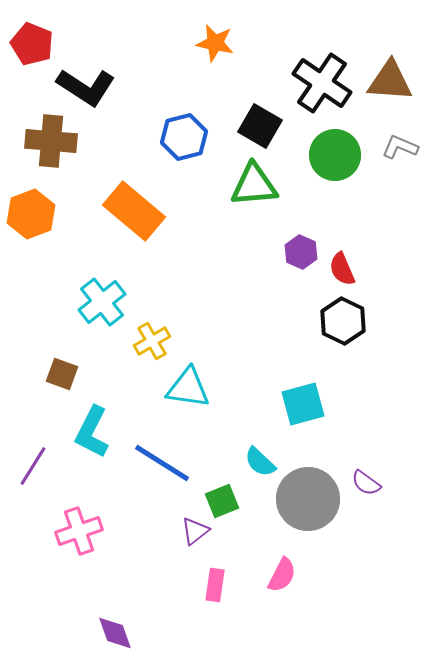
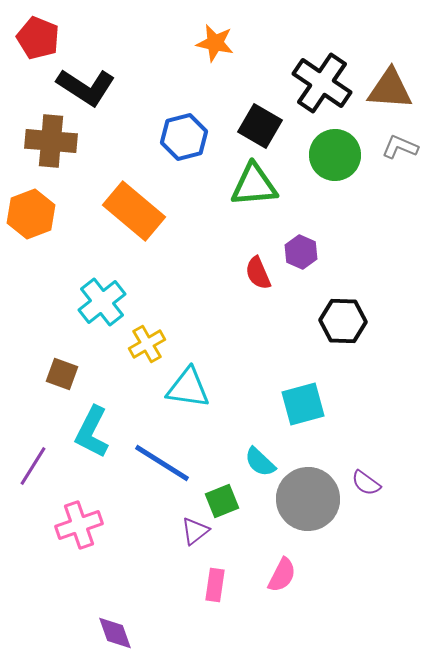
red pentagon: moved 6 px right, 6 px up
brown triangle: moved 8 px down
red semicircle: moved 84 px left, 4 px down
black hexagon: rotated 24 degrees counterclockwise
yellow cross: moved 5 px left, 3 px down
pink cross: moved 6 px up
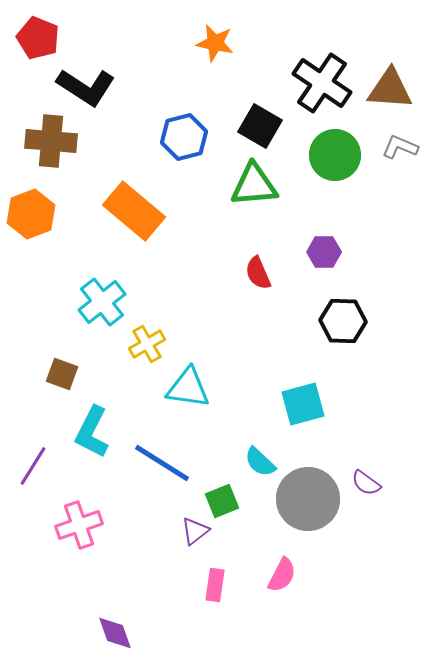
purple hexagon: moved 23 px right; rotated 24 degrees counterclockwise
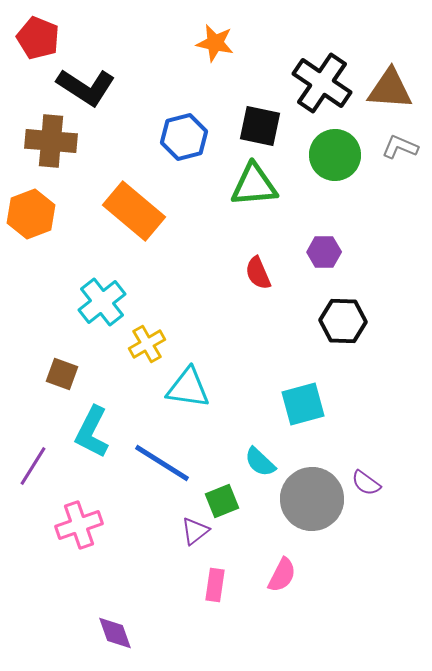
black square: rotated 18 degrees counterclockwise
gray circle: moved 4 px right
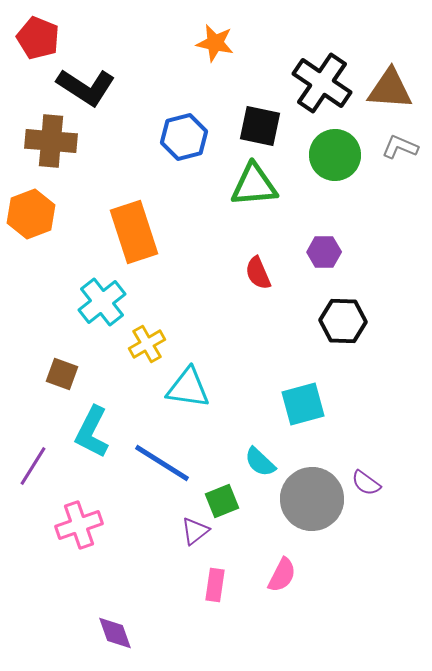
orange rectangle: moved 21 px down; rotated 32 degrees clockwise
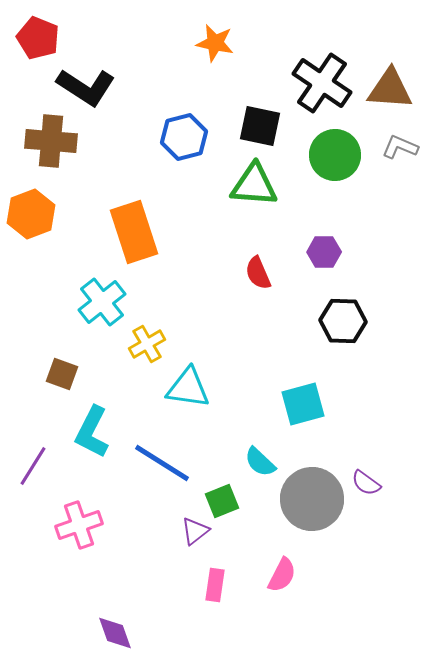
green triangle: rotated 9 degrees clockwise
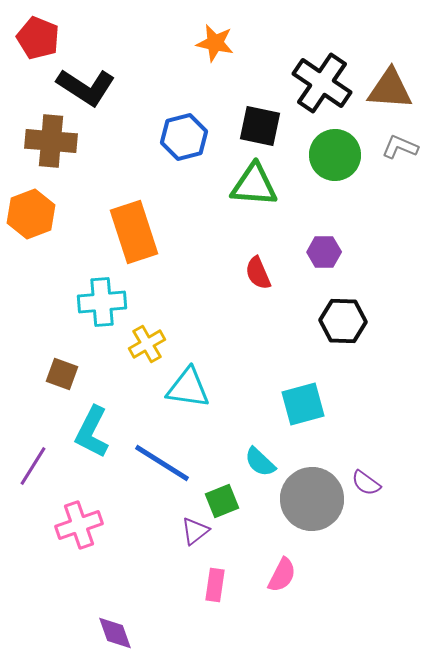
cyan cross: rotated 33 degrees clockwise
